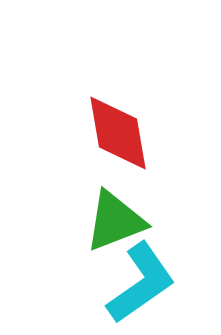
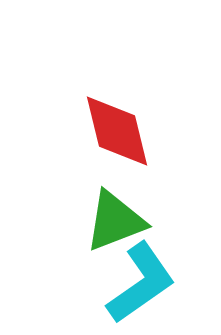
red diamond: moved 1 px left, 2 px up; rotated 4 degrees counterclockwise
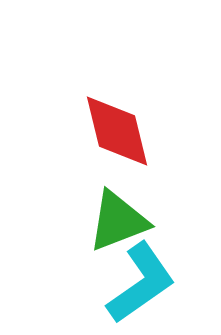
green triangle: moved 3 px right
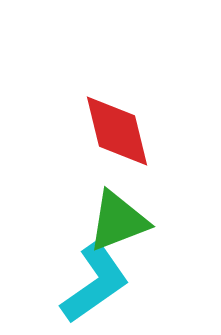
cyan L-shape: moved 46 px left
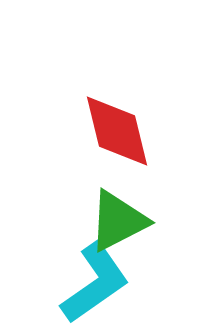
green triangle: rotated 6 degrees counterclockwise
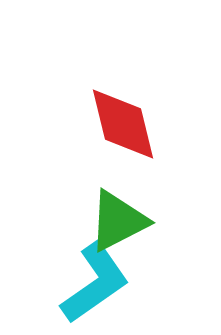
red diamond: moved 6 px right, 7 px up
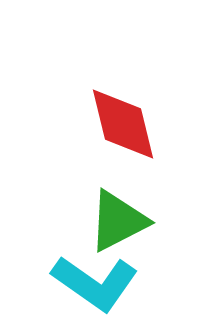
cyan L-shape: rotated 70 degrees clockwise
